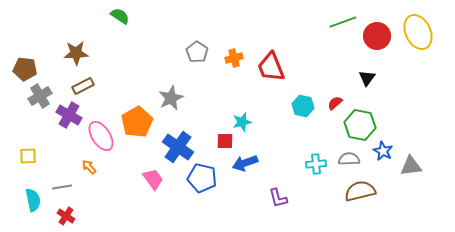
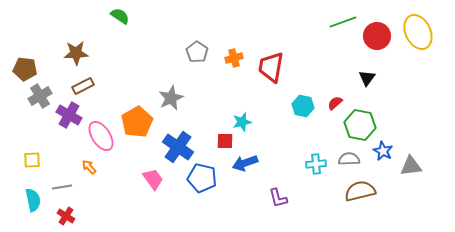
red trapezoid: rotated 32 degrees clockwise
yellow square: moved 4 px right, 4 px down
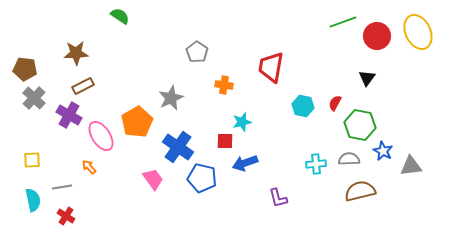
orange cross: moved 10 px left, 27 px down; rotated 24 degrees clockwise
gray cross: moved 6 px left, 2 px down; rotated 15 degrees counterclockwise
red semicircle: rotated 21 degrees counterclockwise
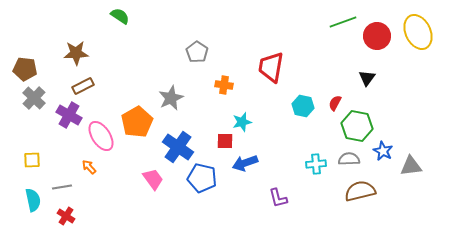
green hexagon: moved 3 px left, 1 px down
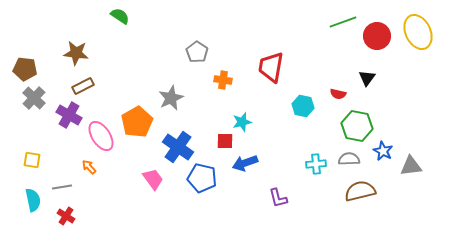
brown star: rotated 10 degrees clockwise
orange cross: moved 1 px left, 5 px up
red semicircle: moved 3 px right, 9 px up; rotated 105 degrees counterclockwise
yellow square: rotated 12 degrees clockwise
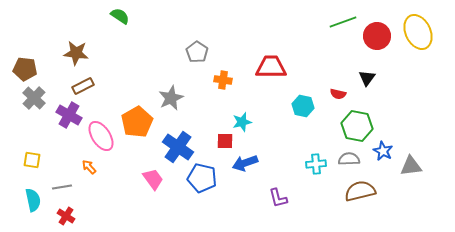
red trapezoid: rotated 80 degrees clockwise
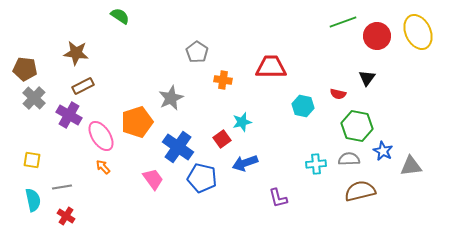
orange pentagon: rotated 12 degrees clockwise
red square: moved 3 px left, 2 px up; rotated 36 degrees counterclockwise
orange arrow: moved 14 px right
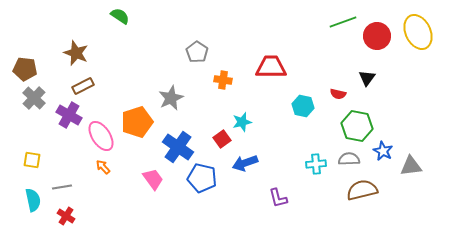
brown star: rotated 15 degrees clockwise
brown semicircle: moved 2 px right, 1 px up
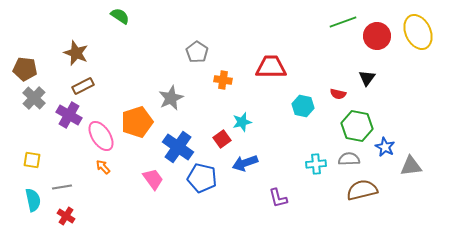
blue star: moved 2 px right, 4 px up
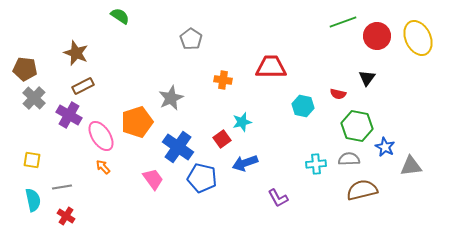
yellow ellipse: moved 6 px down
gray pentagon: moved 6 px left, 13 px up
purple L-shape: rotated 15 degrees counterclockwise
